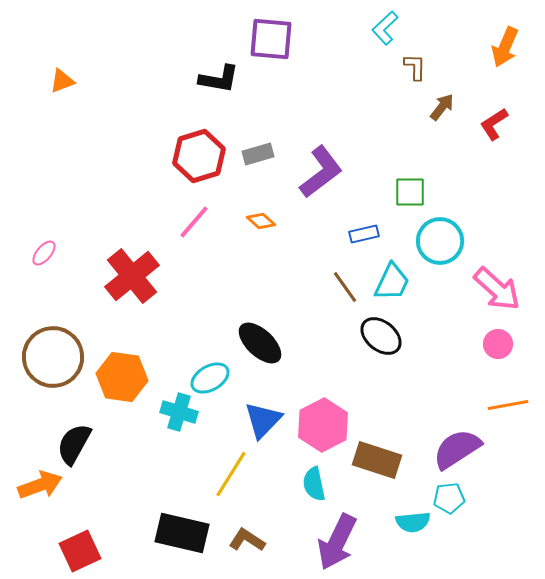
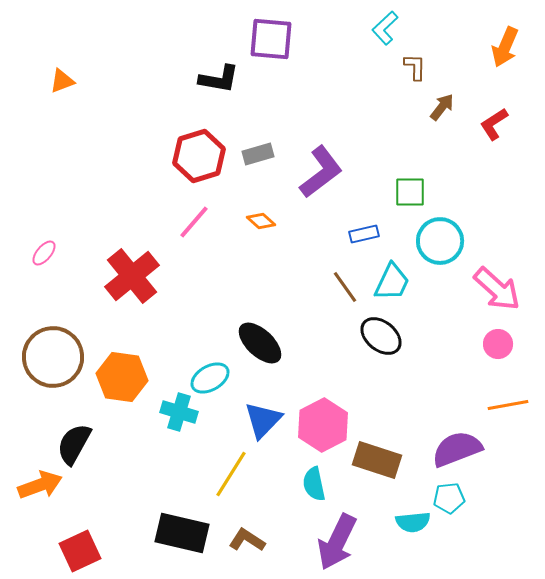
purple semicircle at (457, 449): rotated 12 degrees clockwise
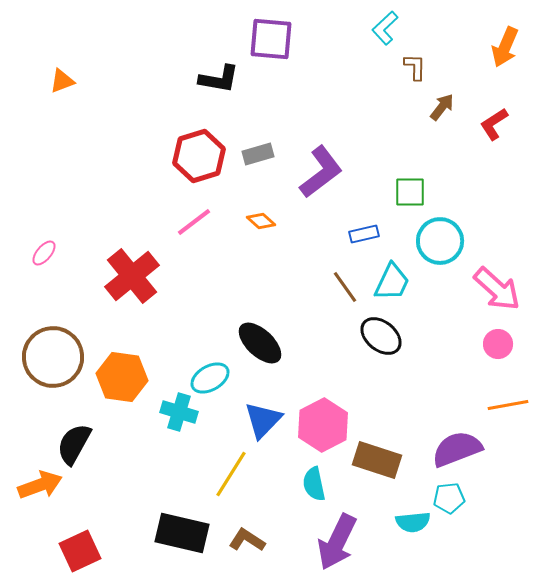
pink line at (194, 222): rotated 12 degrees clockwise
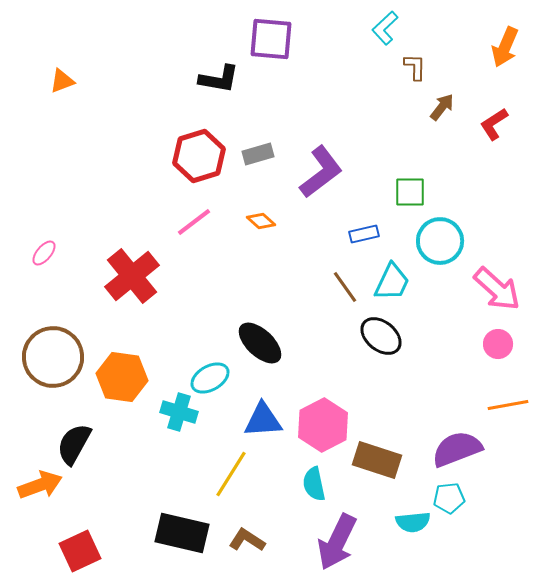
blue triangle at (263, 420): rotated 42 degrees clockwise
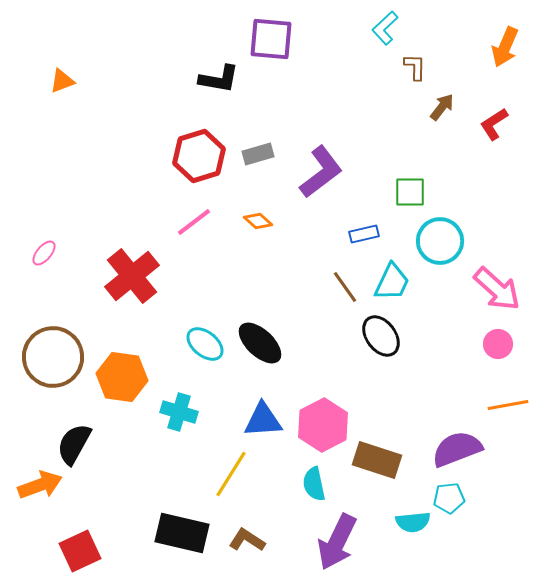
orange diamond at (261, 221): moved 3 px left
black ellipse at (381, 336): rotated 15 degrees clockwise
cyan ellipse at (210, 378): moved 5 px left, 34 px up; rotated 69 degrees clockwise
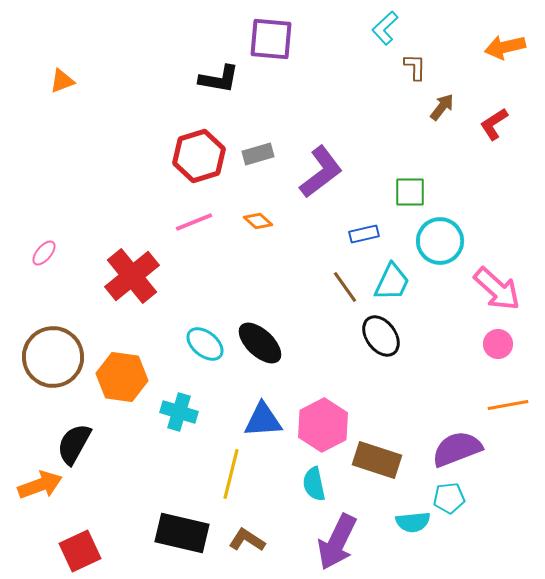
orange arrow at (505, 47): rotated 54 degrees clockwise
pink line at (194, 222): rotated 15 degrees clockwise
yellow line at (231, 474): rotated 18 degrees counterclockwise
